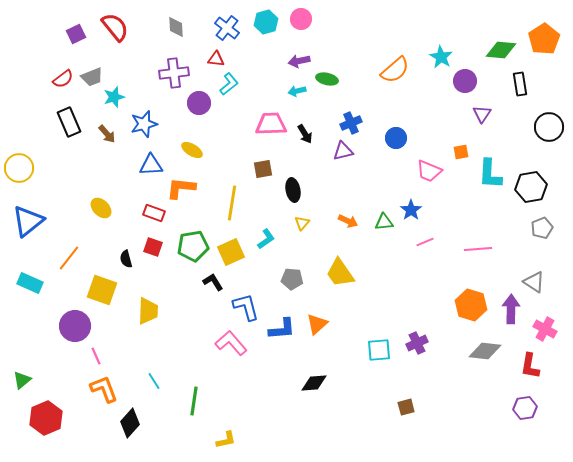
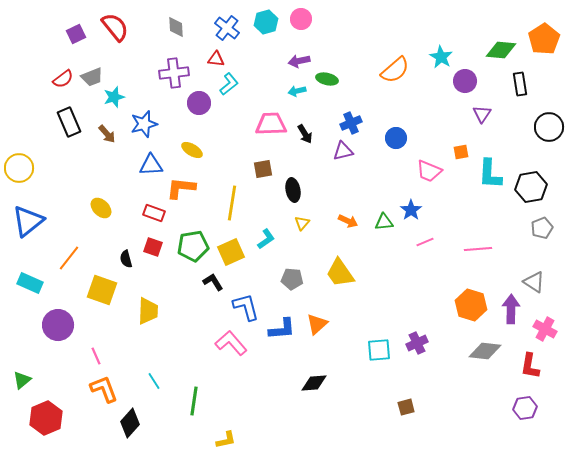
purple circle at (75, 326): moved 17 px left, 1 px up
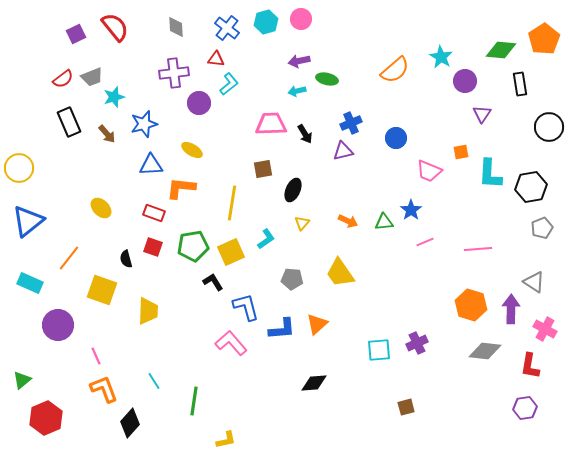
black ellipse at (293, 190): rotated 35 degrees clockwise
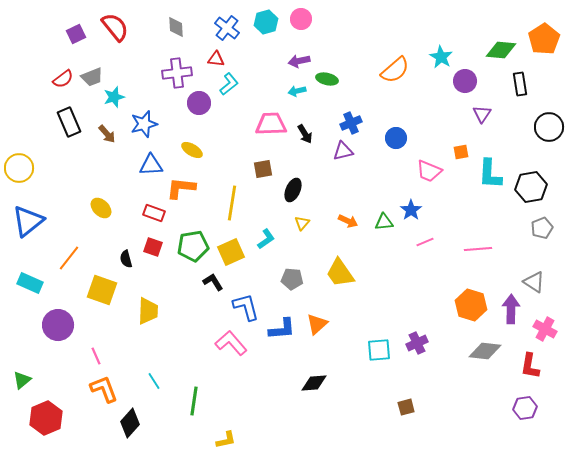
purple cross at (174, 73): moved 3 px right
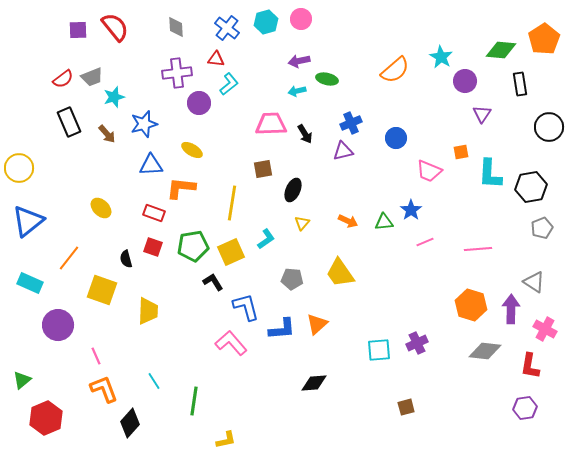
purple square at (76, 34): moved 2 px right, 4 px up; rotated 24 degrees clockwise
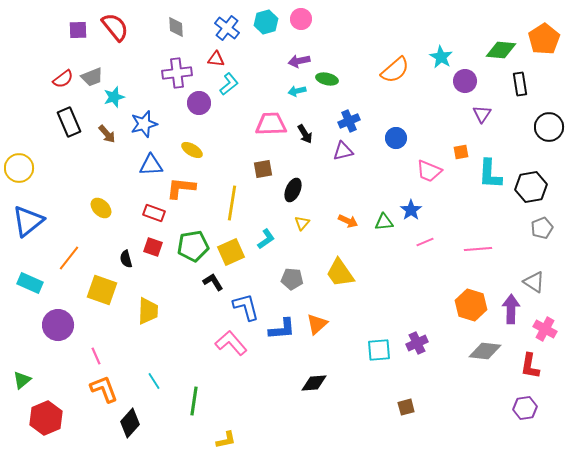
blue cross at (351, 123): moved 2 px left, 2 px up
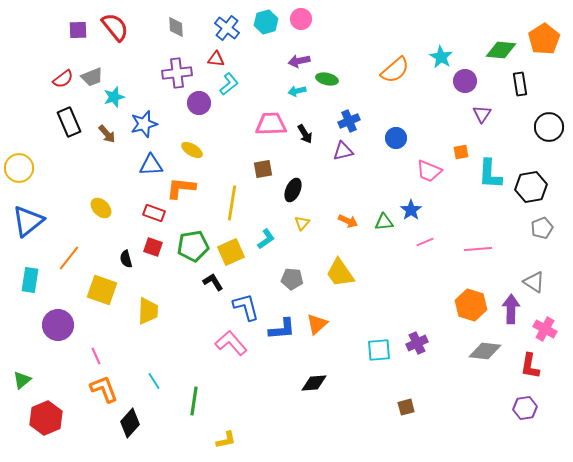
cyan rectangle at (30, 283): moved 3 px up; rotated 75 degrees clockwise
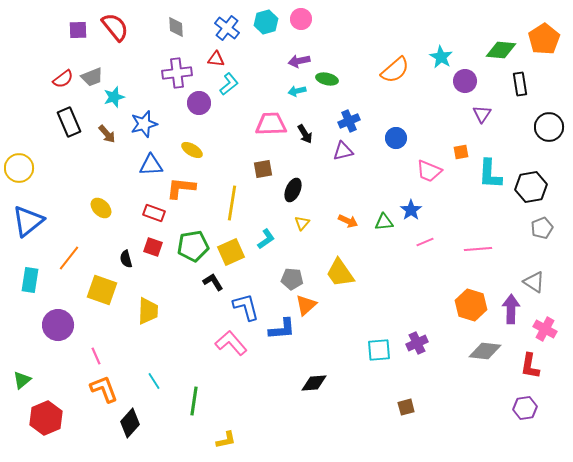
orange triangle at (317, 324): moved 11 px left, 19 px up
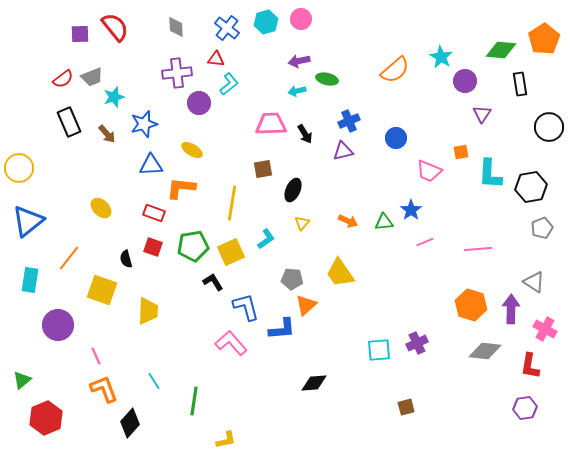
purple square at (78, 30): moved 2 px right, 4 px down
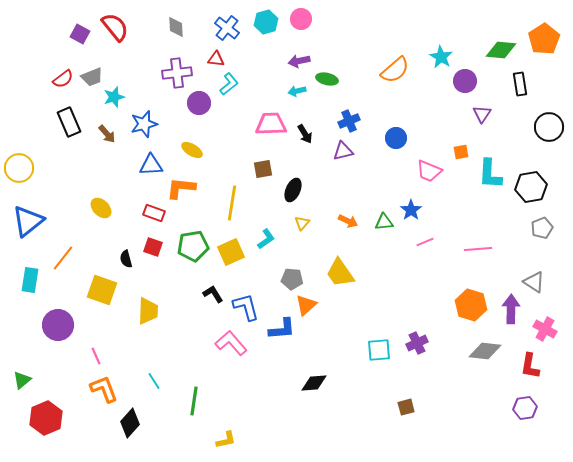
purple square at (80, 34): rotated 30 degrees clockwise
orange line at (69, 258): moved 6 px left
black L-shape at (213, 282): moved 12 px down
